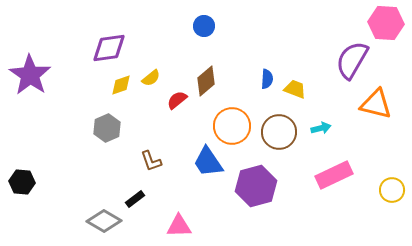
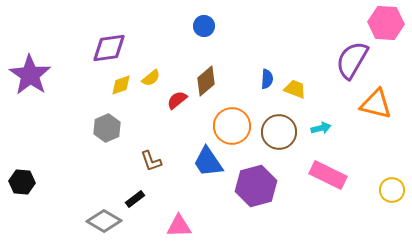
pink rectangle: moved 6 px left; rotated 51 degrees clockwise
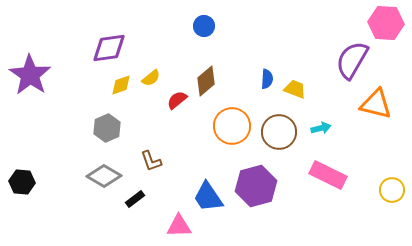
blue trapezoid: moved 35 px down
gray diamond: moved 45 px up
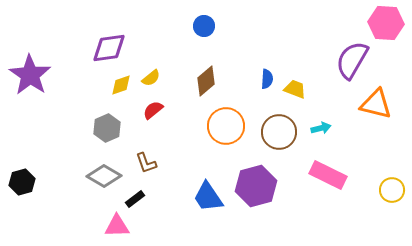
red semicircle: moved 24 px left, 10 px down
orange circle: moved 6 px left
brown L-shape: moved 5 px left, 2 px down
black hexagon: rotated 20 degrees counterclockwise
pink triangle: moved 62 px left
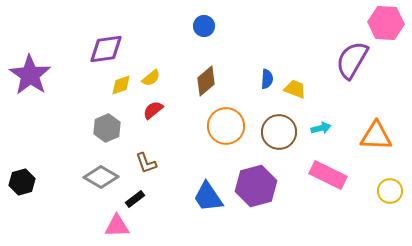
purple diamond: moved 3 px left, 1 px down
orange triangle: moved 32 px down; rotated 12 degrees counterclockwise
gray diamond: moved 3 px left, 1 px down
yellow circle: moved 2 px left, 1 px down
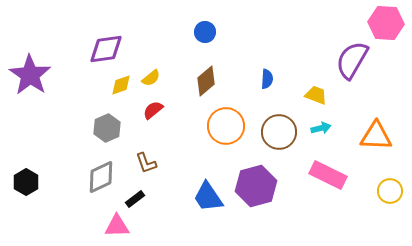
blue circle: moved 1 px right, 6 px down
yellow trapezoid: moved 21 px right, 6 px down
gray diamond: rotated 56 degrees counterclockwise
black hexagon: moved 4 px right; rotated 15 degrees counterclockwise
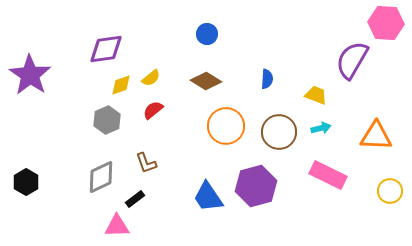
blue circle: moved 2 px right, 2 px down
brown diamond: rotated 72 degrees clockwise
gray hexagon: moved 8 px up
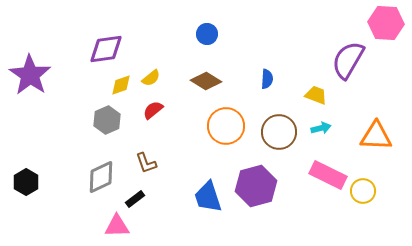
purple semicircle: moved 4 px left
yellow circle: moved 27 px left
blue trapezoid: rotated 16 degrees clockwise
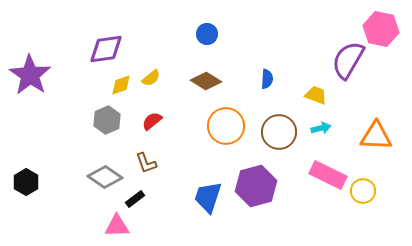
pink hexagon: moved 5 px left, 6 px down; rotated 8 degrees clockwise
red semicircle: moved 1 px left, 11 px down
gray diamond: moved 4 px right; rotated 60 degrees clockwise
blue trapezoid: rotated 36 degrees clockwise
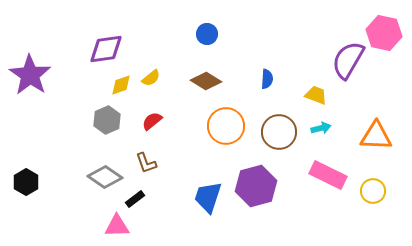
pink hexagon: moved 3 px right, 4 px down
yellow circle: moved 10 px right
